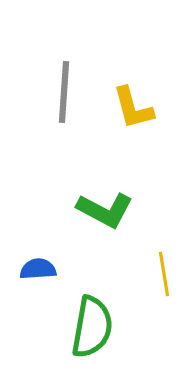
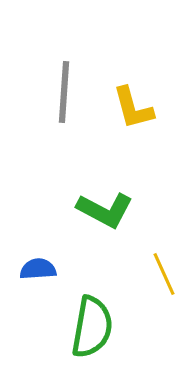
yellow line: rotated 15 degrees counterclockwise
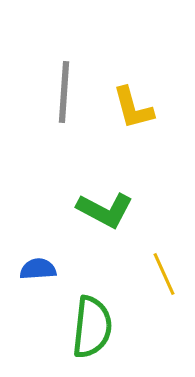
green semicircle: rotated 4 degrees counterclockwise
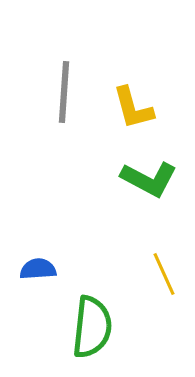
green L-shape: moved 44 px right, 31 px up
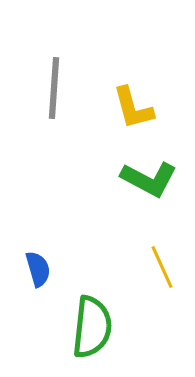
gray line: moved 10 px left, 4 px up
blue semicircle: rotated 78 degrees clockwise
yellow line: moved 2 px left, 7 px up
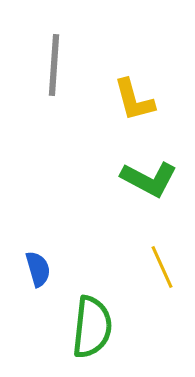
gray line: moved 23 px up
yellow L-shape: moved 1 px right, 8 px up
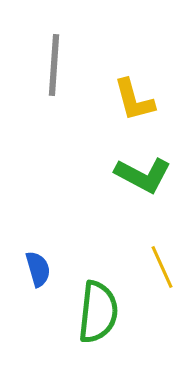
green L-shape: moved 6 px left, 4 px up
green semicircle: moved 6 px right, 15 px up
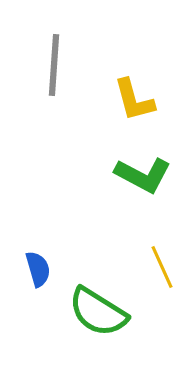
green semicircle: rotated 116 degrees clockwise
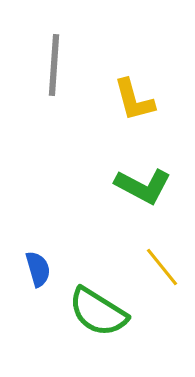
green L-shape: moved 11 px down
yellow line: rotated 15 degrees counterclockwise
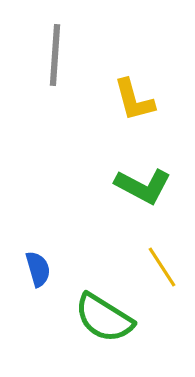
gray line: moved 1 px right, 10 px up
yellow line: rotated 6 degrees clockwise
green semicircle: moved 6 px right, 6 px down
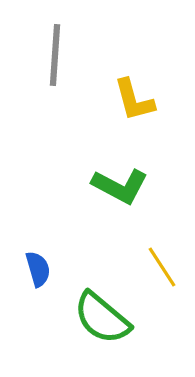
green L-shape: moved 23 px left
green semicircle: moved 2 px left; rotated 8 degrees clockwise
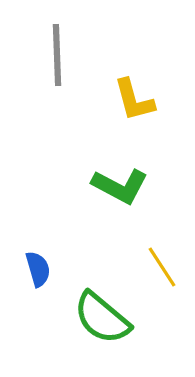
gray line: moved 2 px right; rotated 6 degrees counterclockwise
